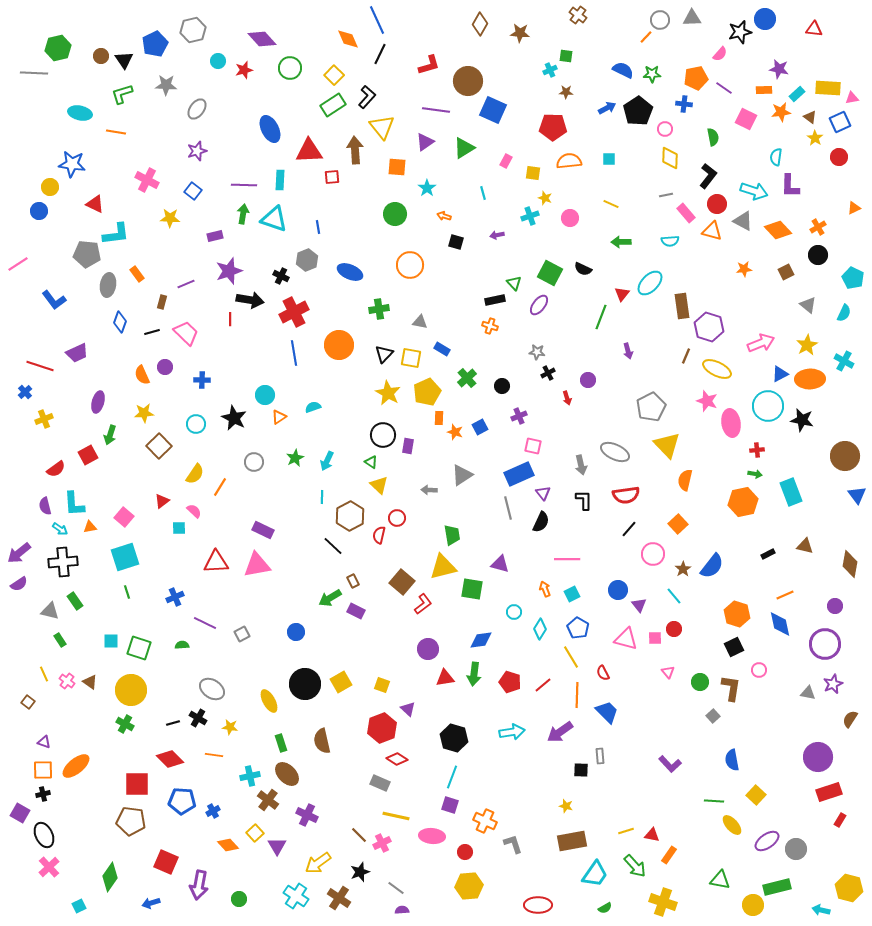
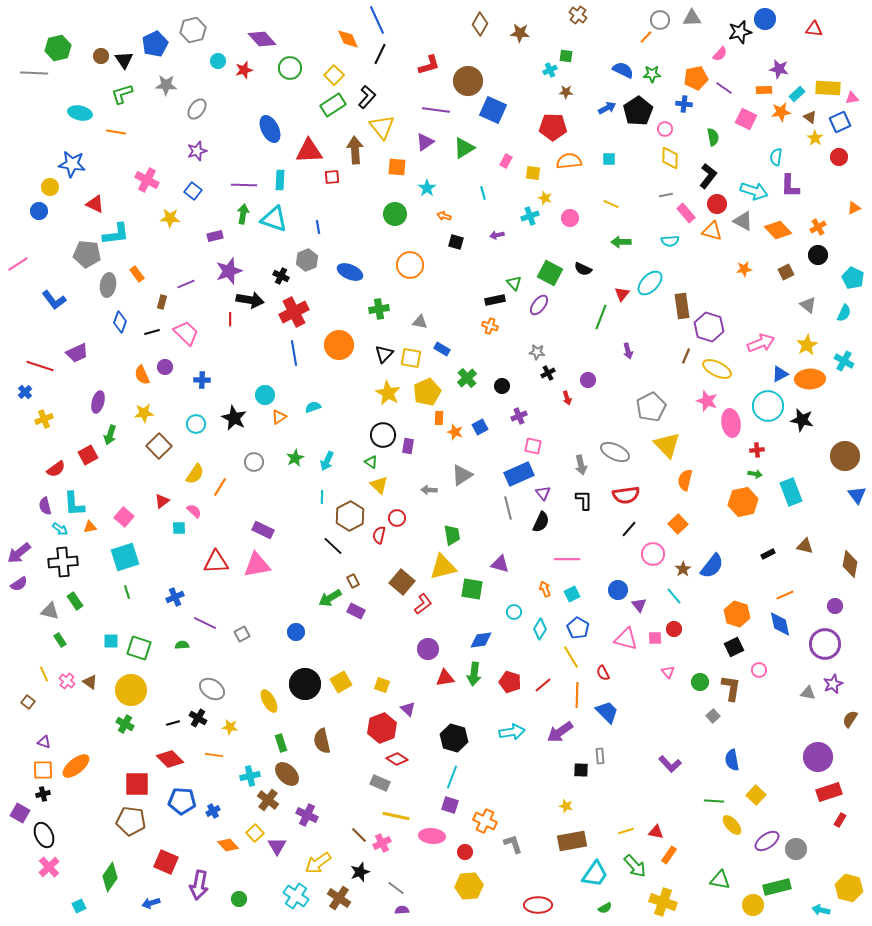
red triangle at (652, 835): moved 4 px right, 3 px up
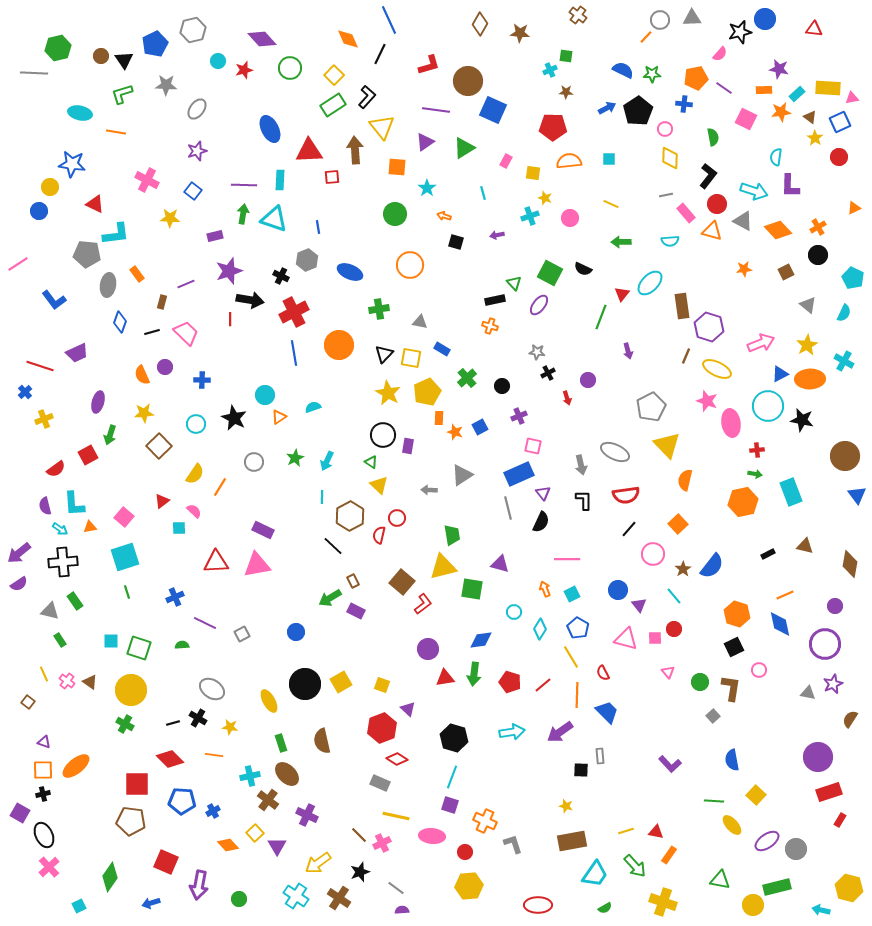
blue line at (377, 20): moved 12 px right
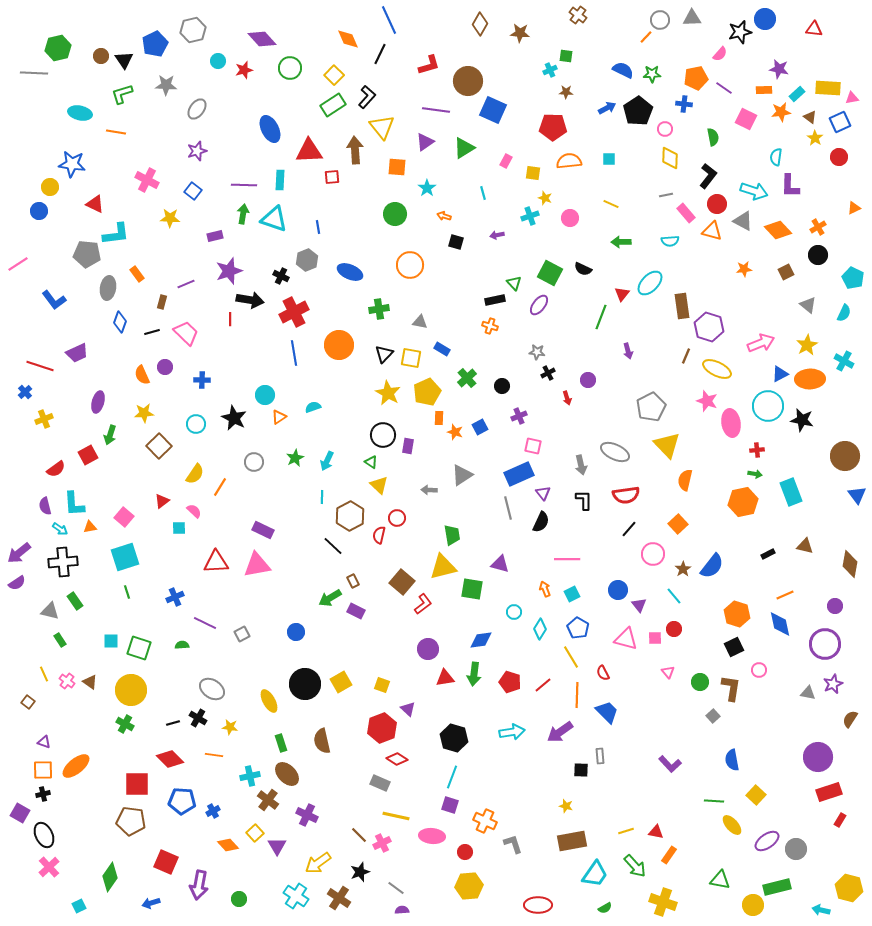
gray ellipse at (108, 285): moved 3 px down
purple semicircle at (19, 584): moved 2 px left, 1 px up
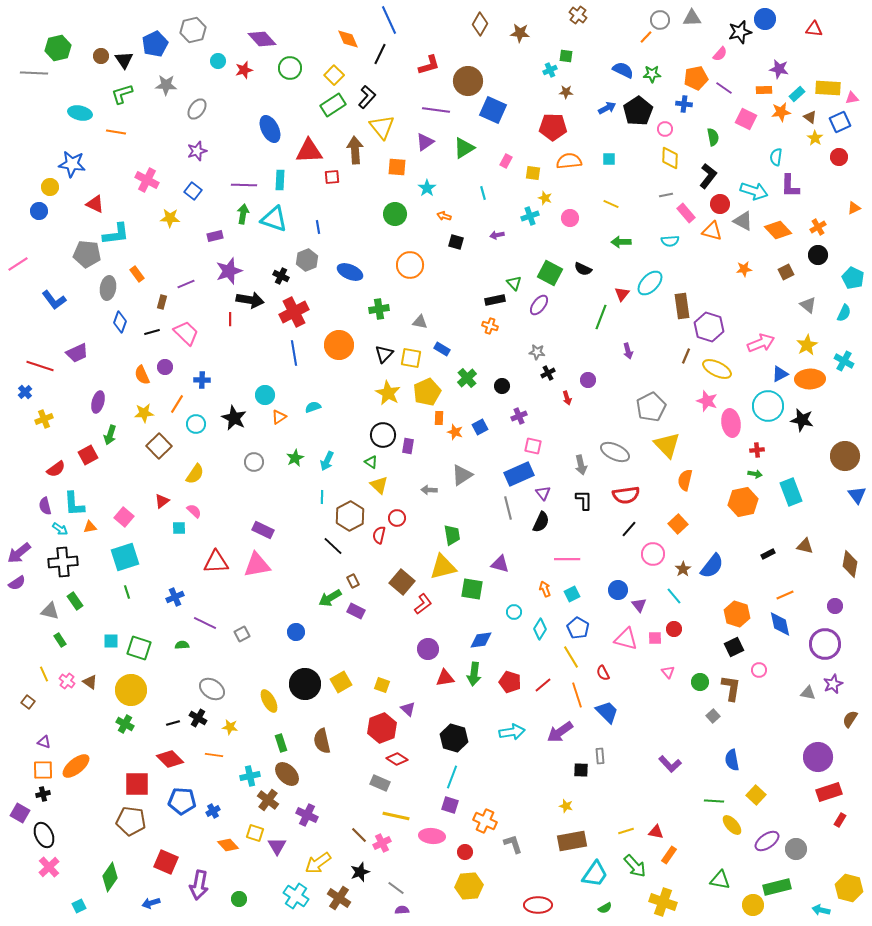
red circle at (717, 204): moved 3 px right
orange line at (220, 487): moved 43 px left, 83 px up
orange line at (577, 695): rotated 20 degrees counterclockwise
yellow square at (255, 833): rotated 30 degrees counterclockwise
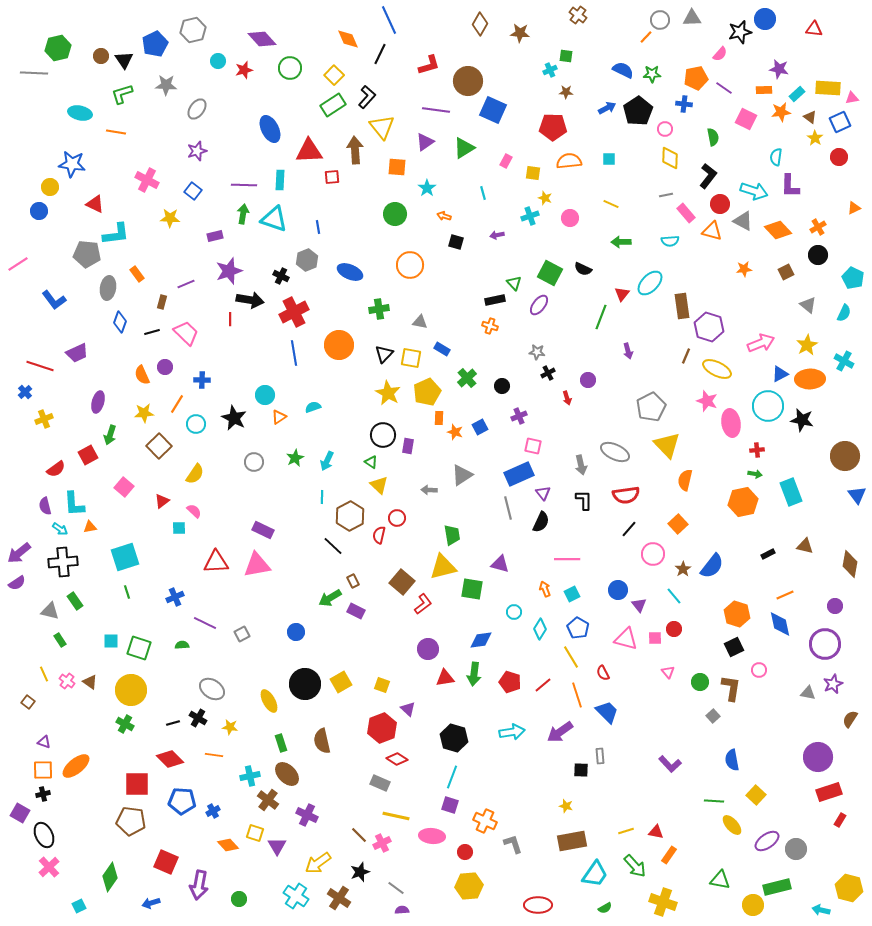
pink square at (124, 517): moved 30 px up
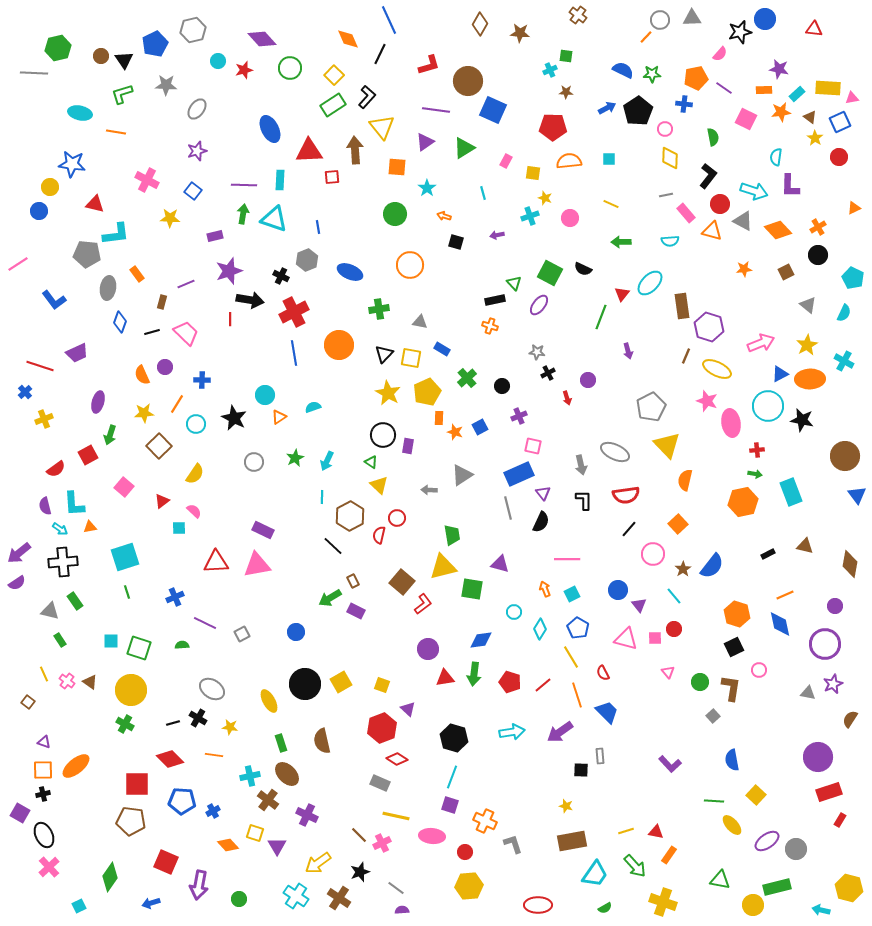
red triangle at (95, 204): rotated 12 degrees counterclockwise
